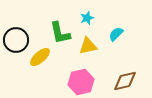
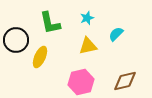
green L-shape: moved 10 px left, 10 px up
yellow ellipse: rotated 25 degrees counterclockwise
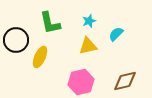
cyan star: moved 2 px right, 3 px down
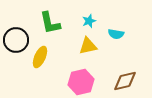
cyan semicircle: rotated 126 degrees counterclockwise
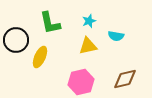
cyan semicircle: moved 2 px down
brown diamond: moved 2 px up
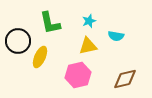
black circle: moved 2 px right, 1 px down
pink hexagon: moved 3 px left, 7 px up
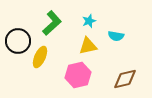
green L-shape: moved 2 px right; rotated 120 degrees counterclockwise
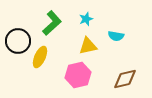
cyan star: moved 3 px left, 2 px up
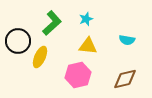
cyan semicircle: moved 11 px right, 4 px down
yellow triangle: rotated 18 degrees clockwise
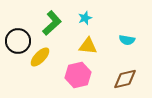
cyan star: moved 1 px left, 1 px up
yellow ellipse: rotated 20 degrees clockwise
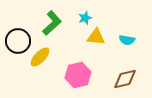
yellow triangle: moved 8 px right, 9 px up
